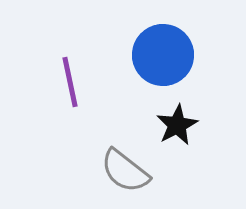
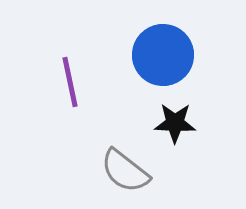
black star: moved 2 px left, 2 px up; rotated 30 degrees clockwise
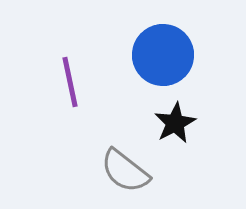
black star: rotated 30 degrees counterclockwise
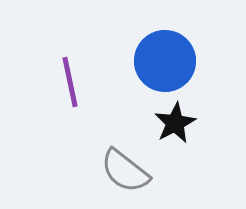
blue circle: moved 2 px right, 6 px down
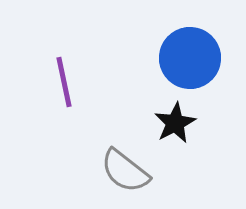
blue circle: moved 25 px right, 3 px up
purple line: moved 6 px left
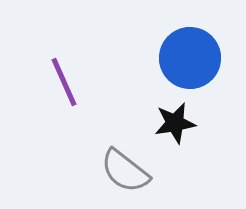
purple line: rotated 12 degrees counterclockwise
black star: rotated 18 degrees clockwise
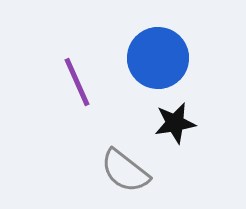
blue circle: moved 32 px left
purple line: moved 13 px right
